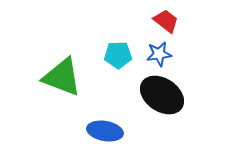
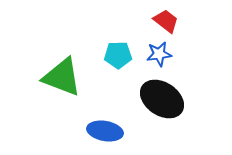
black ellipse: moved 4 px down
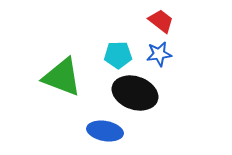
red trapezoid: moved 5 px left
black ellipse: moved 27 px left, 6 px up; rotated 15 degrees counterclockwise
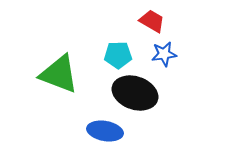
red trapezoid: moved 9 px left; rotated 8 degrees counterclockwise
blue star: moved 5 px right
green triangle: moved 3 px left, 3 px up
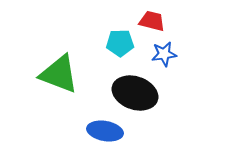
red trapezoid: rotated 16 degrees counterclockwise
cyan pentagon: moved 2 px right, 12 px up
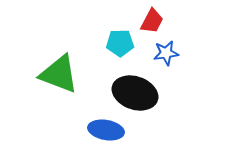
red trapezoid: rotated 104 degrees clockwise
blue star: moved 2 px right, 1 px up
blue ellipse: moved 1 px right, 1 px up
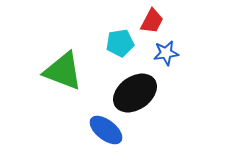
cyan pentagon: rotated 8 degrees counterclockwise
green triangle: moved 4 px right, 3 px up
black ellipse: rotated 54 degrees counterclockwise
blue ellipse: rotated 28 degrees clockwise
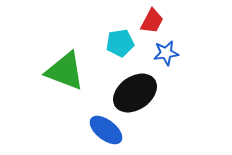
green triangle: moved 2 px right
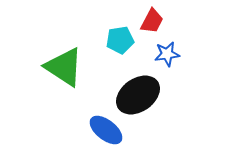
cyan pentagon: moved 3 px up
blue star: moved 1 px right, 1 px down
green triangle: moved 1 px left, 4 px up; rotated 12 degrees clockwise
black ellipse: moved 3 px right, 2 px down
